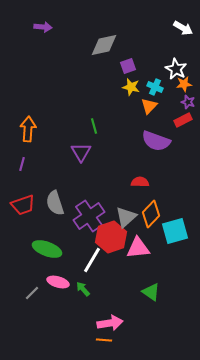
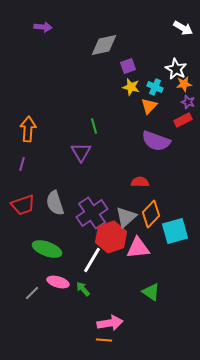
purple cross: moved 3 px right, 3 px up
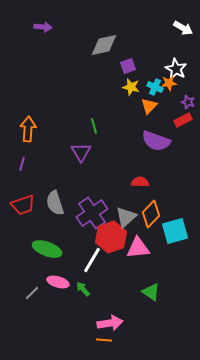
orange star: moved 15 px left, 1 px up
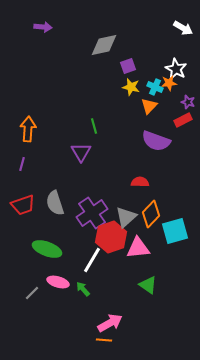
green triangle: moved 3 px left, 7 px up
pink arrow: rotated 20 degrees counterclockwise
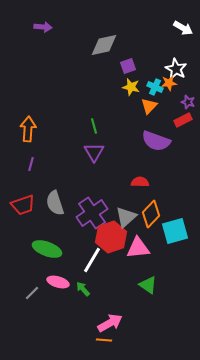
purple triangle: moved 13 px right
purple line: moved 9 px right
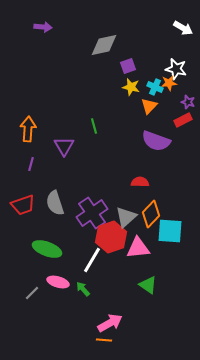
white star: rotated 15 degrees counterclockwise
purple triangle: moved 30 px left, 6 px up
cyan square: moved 5 px left; rotated 20 degrees clockwise
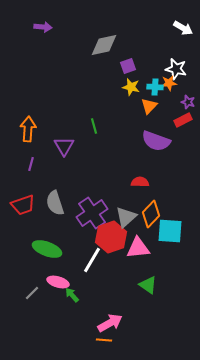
cyan cross: rotated 21 degrees counterclockwise
green arrow: moved 11 px left, 6 px down
